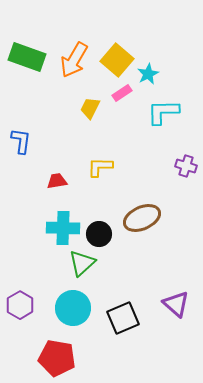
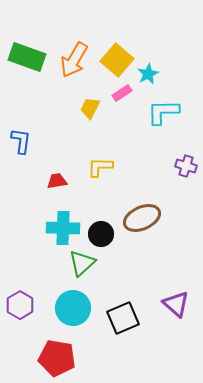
black circle: moved 2 px right
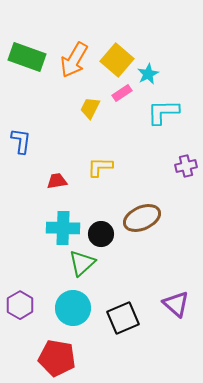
purple cross: rotated 30 degrees counterclockwise
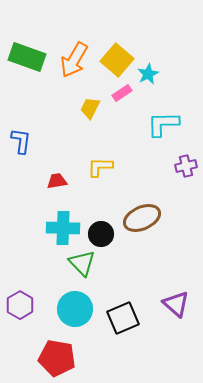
cyan L-shape: moved 12 px down
green triangle: rotated 32 degrees counterclockwise
cyan circle: moved 2 px right, 1 px down
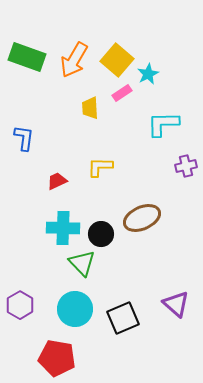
yellow trapezoid: rotated 30 degrees counterclockwise
blue L-shape: moved 3 px right, 3 px up
red trapezoid: rotated 15 degrees counterclockwise
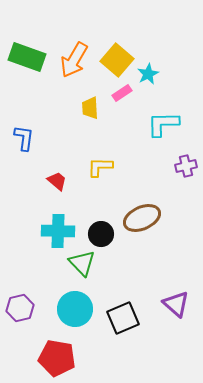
red trapezoid: rotated 65 degrees clockwise
cyan cross: moved 5 px left, 3 px down
purple hexagon: moved 3 px down; rotated 16 degrees clockwise
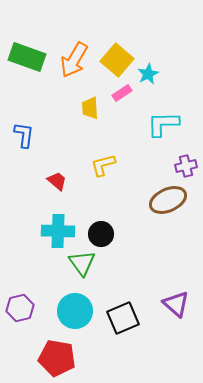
blue L-shape: moved 3 px up
yellow L-shape: moved 3 px right, 2 px up; rotated 16 degrees counterclockwise
brown ellipse: moved 26 px right, 18 px up
green triangle: rotated 8 degrees clockwise
cyan circle: moved 2 px down
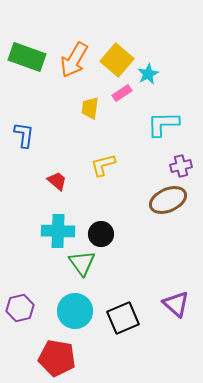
yellow trapezoid: rotated 10 degrees clockwise
purple cross: moved 5 px left
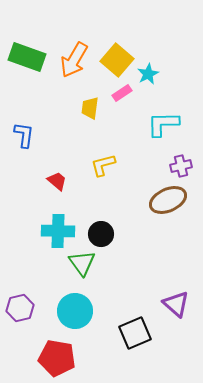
black square: moved 12 px right, 15 px down
